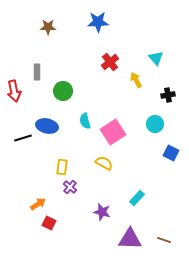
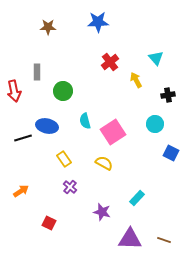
yellow rectangle: moved 2 px right, 8 px up; rotated 42 degrees counterclockwise
orange arrow: moved 17 px left, 13 px up
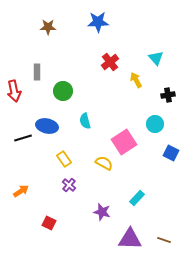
pink square: moved 11 px right, 10 px down
purple cross: moved 1 px left, 2 px up
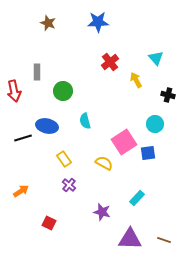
brown star: moved 4 px up; rotated 21 degrees clockwise
black cross: rotated 24 degrees clockwise
blue square: moved 23 px left; rotated 35 degrees counterclockwise
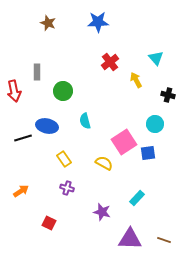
purple cross: moved 2 px left, 3 px down; rotated 24 degrees counterclockwise
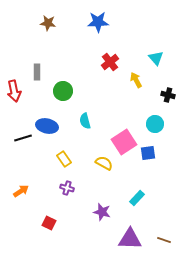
brown star: rotated 14 degrees counterclockwise
